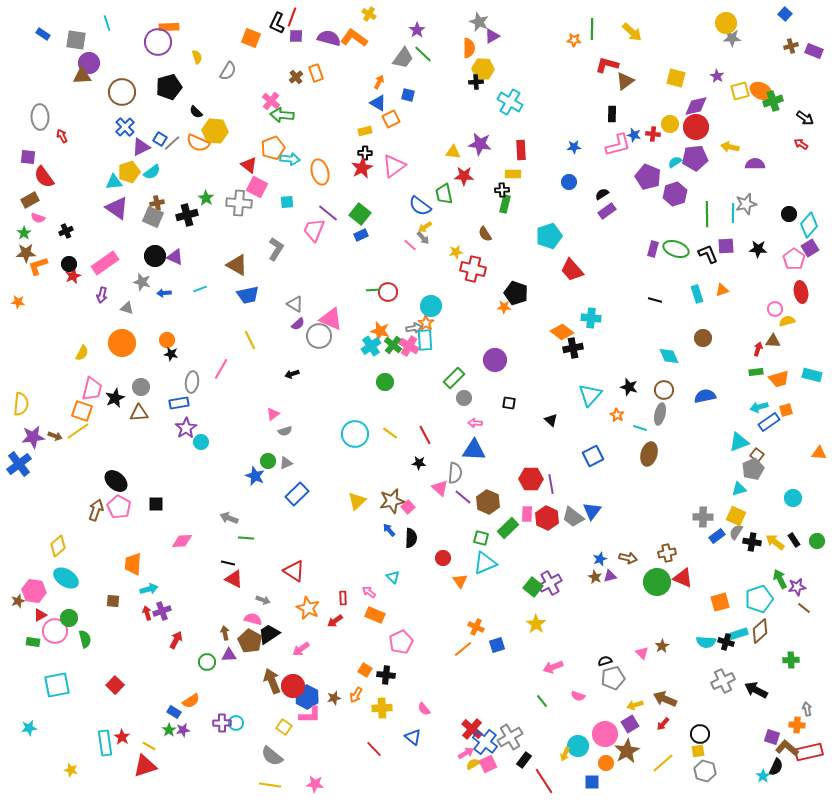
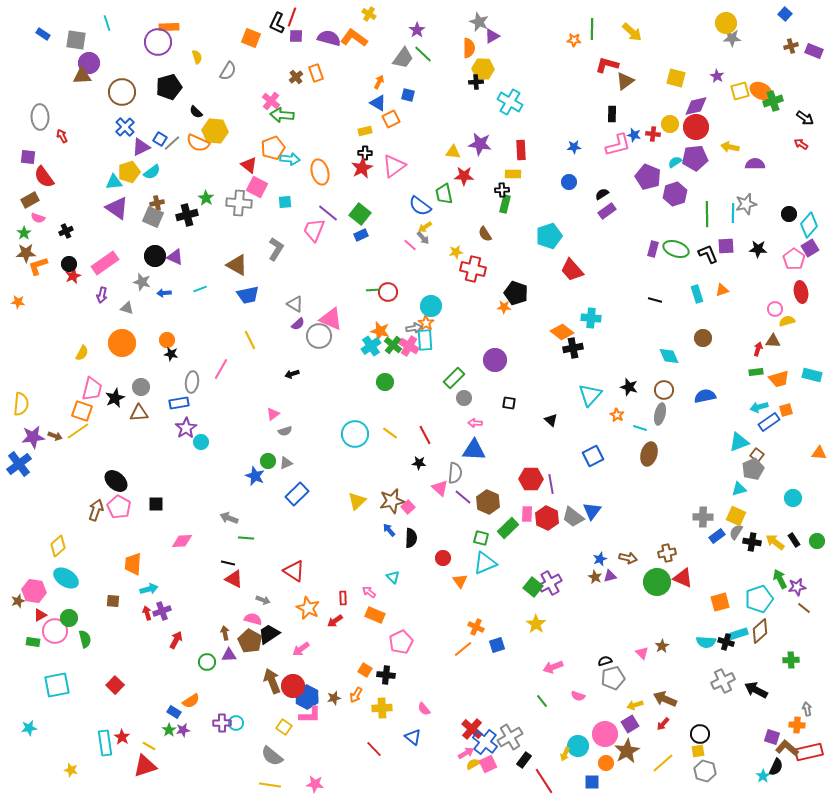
cyan square at (287, 202): moved 2 px left
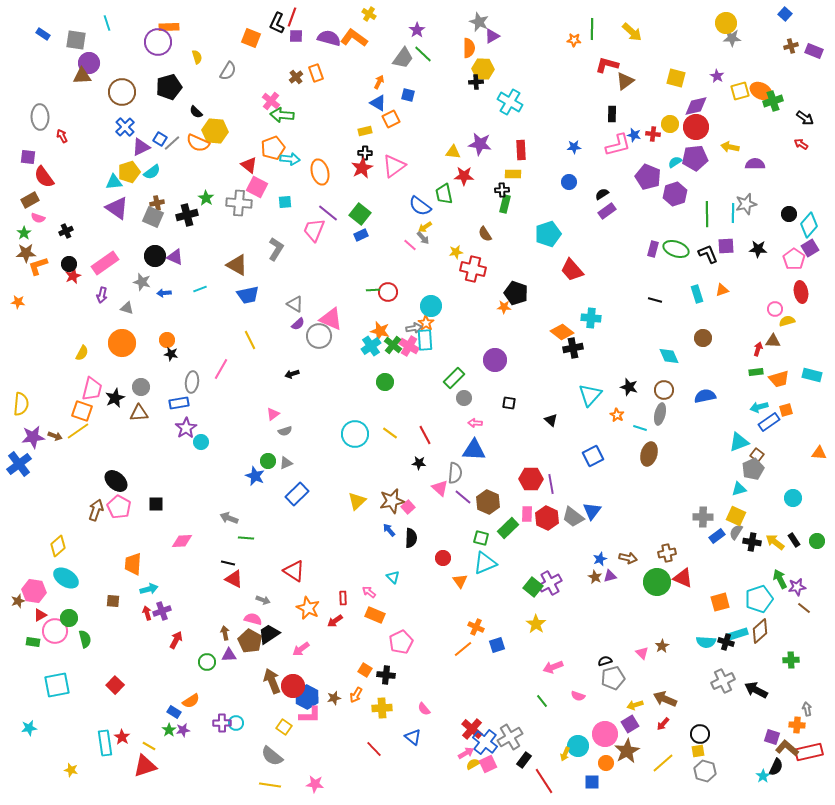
cyan pentagon at (549, 236): moved 1 px left, 2 px up
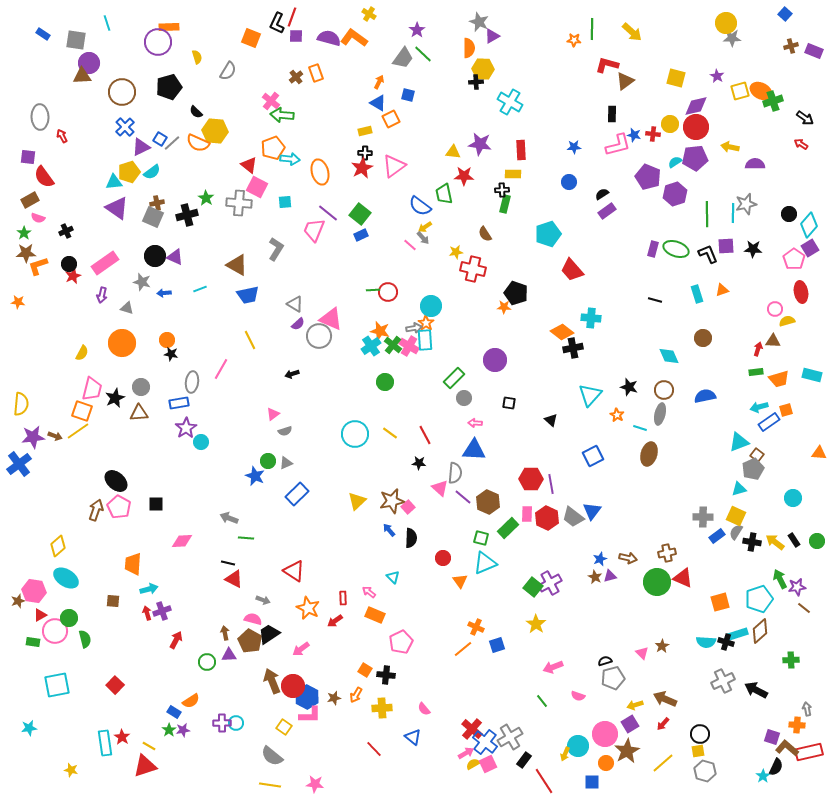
black star at (758, 249): moved 5 px left
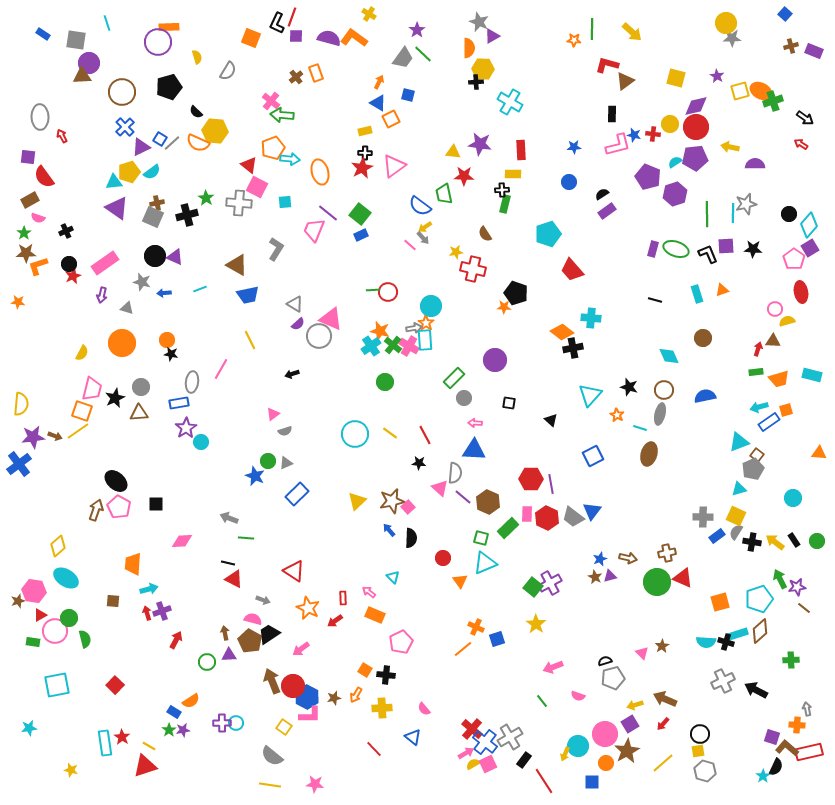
blue square at (497, 645): moved 6 px up
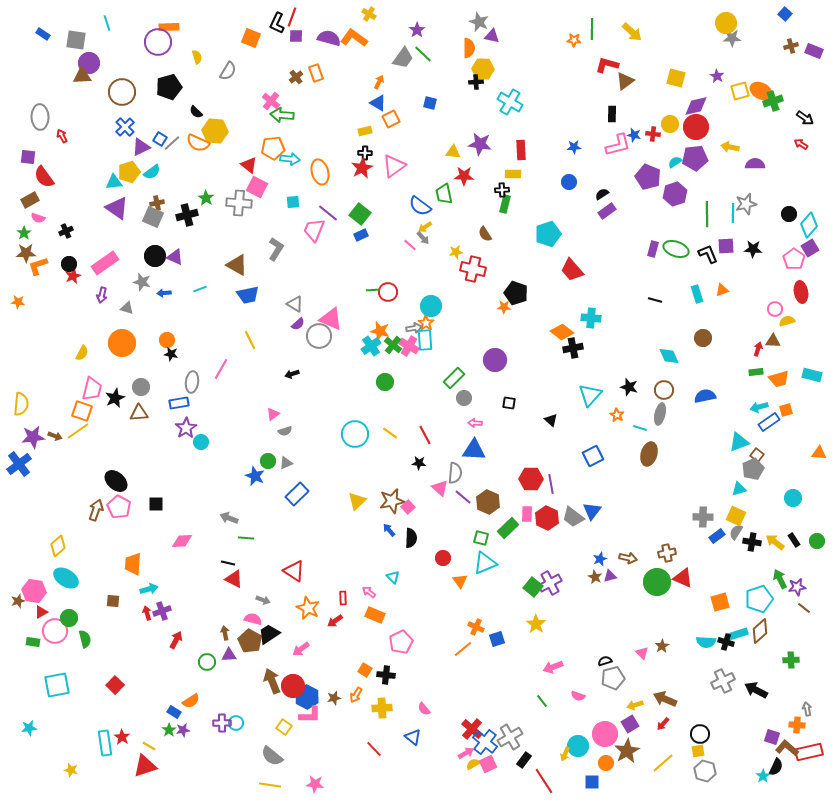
purple triangle at (492, 36): rotated 42 degrees clockwise
blue square at (408, 95): moved 22 px right, 8 px down
orange pentagon at (273, 148): rotated 15 degrees clockwise
cyan square at (285, 202): moved 8 px right
red triangle at (40, 615): moved 1 px right, 3 px up
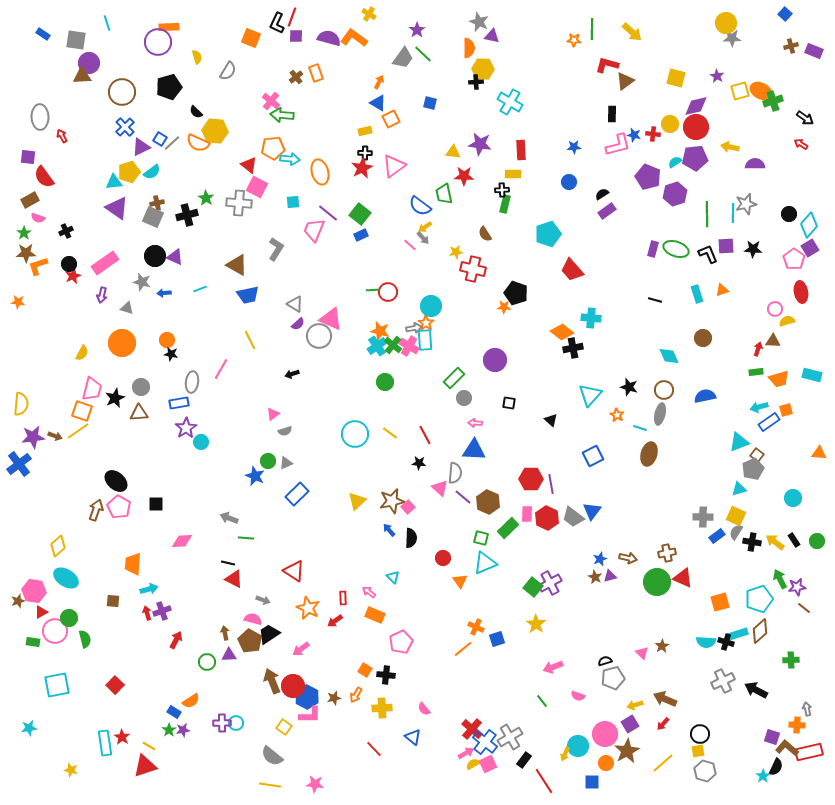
cyan cross at (371, 346): moved 6 px right
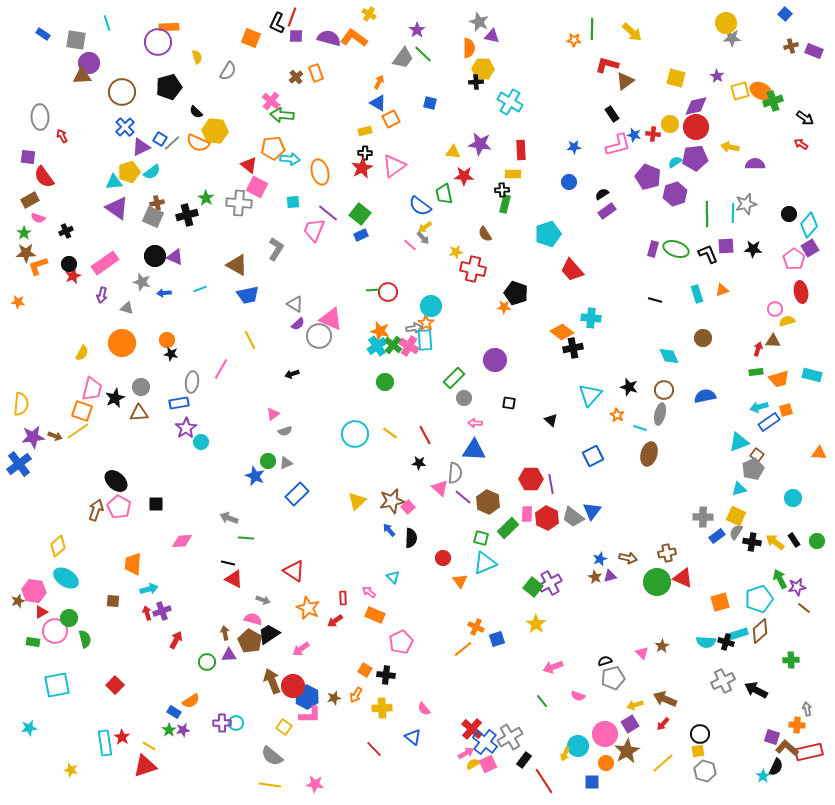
black rectangle at (612, 114): rotated 35 degrees counterclockwise
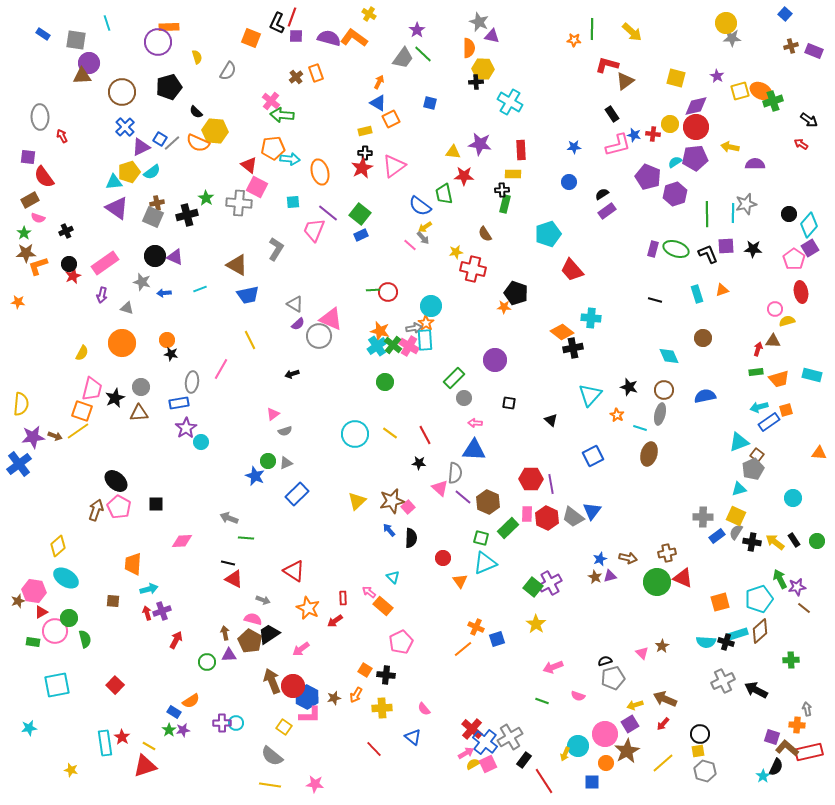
black arrow at (805, 118): moved 4 px right, 2 px down
orange rectangle at (375, 615): moved 8 px right, 9 px up; rotated 18 degrees clockwise
green line at (542, 701): rotated 32 degrees counterclockwise
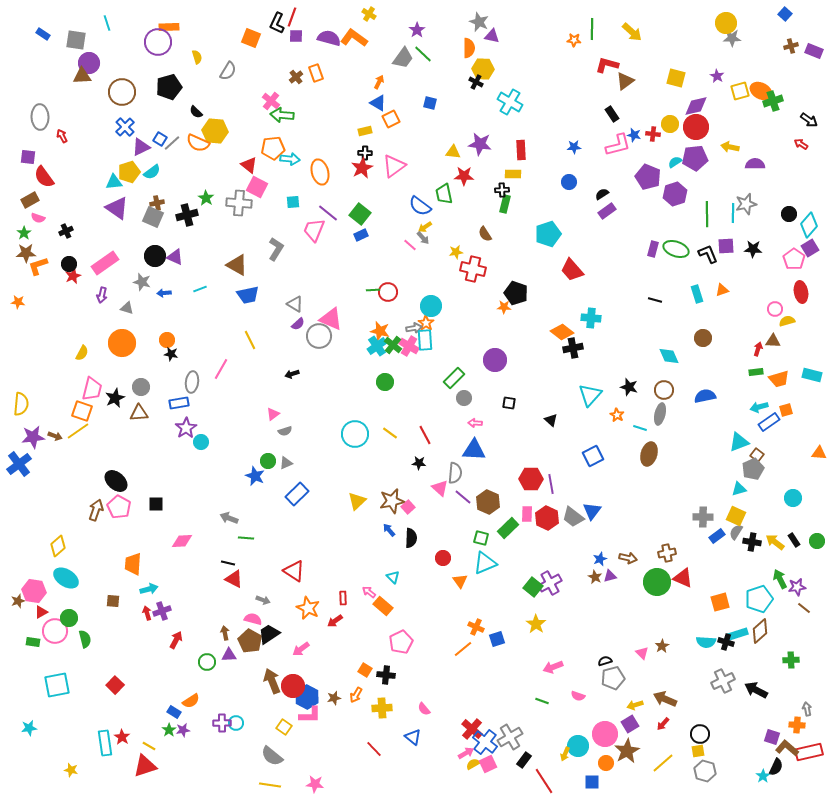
black cross at (476, 82): rotated 32 degrees clockwise
